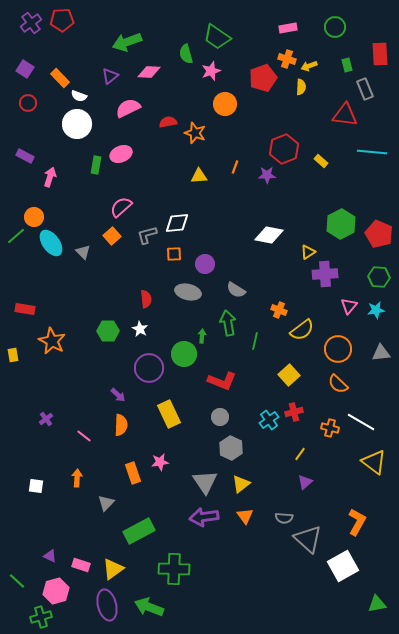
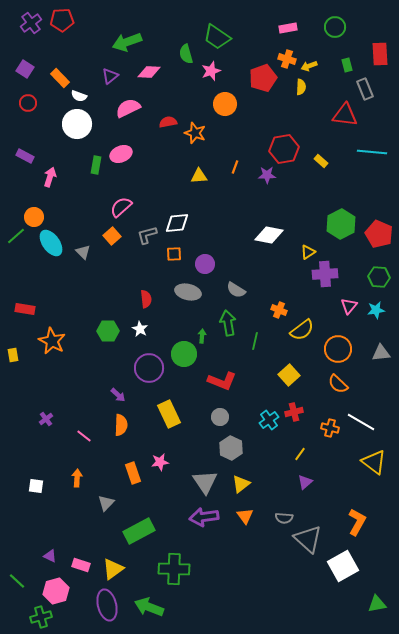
red hexagon at (284, 149): rotated 12 degrees clockwise
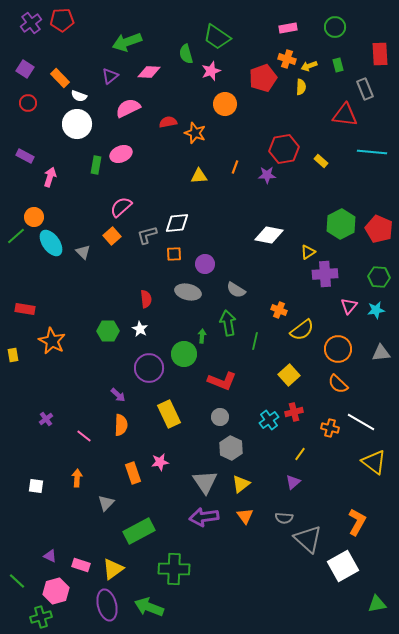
green rectangle at (347, 65): moved 9 px left
red pentagon at (379, 234): moved 5 px up
purple triangle at (305, 482): moved 12 px left
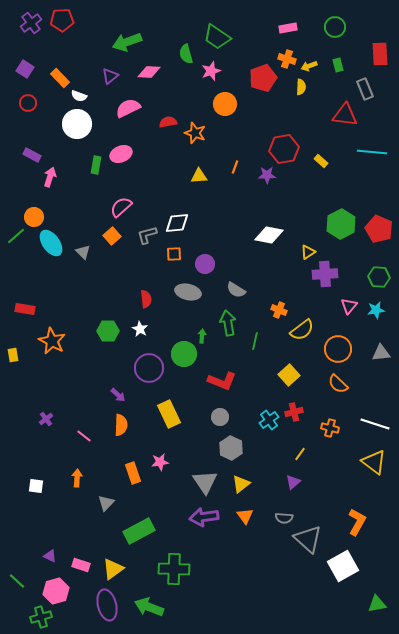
purple rectangle at (25, 156): moved 7 px right, 1 px up
white line at (361, 422): moved 14 px right, 2 px down; rotated 12 degrees counterclockwise
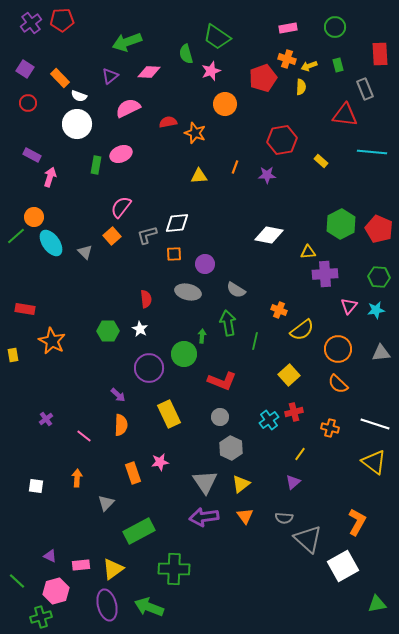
red hexagon at (284, 149): moved 2 px left, 9 px up
pink semicircle at (121, 207): rotated 10 degrees counterclockwise
gray triangle at (83, 252): moved 2 px right
yellow triangle at (308, 252): rotated 28 degrees clockwise
pink rectangle at (81, 565): rotated 24 degrees counterclockwise
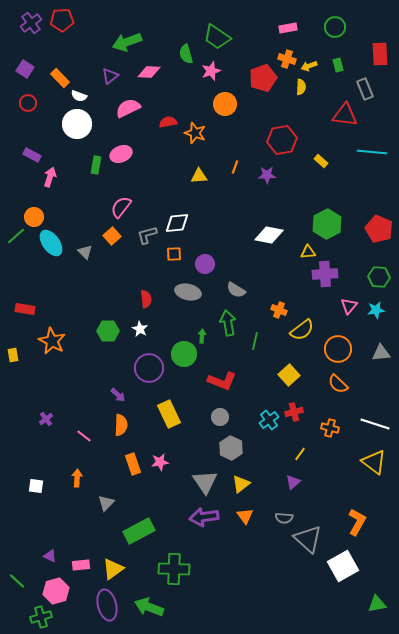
green hexagon at (341, 224): moved 14 px left
orange rectangle at (133, 473): moved 9 px up
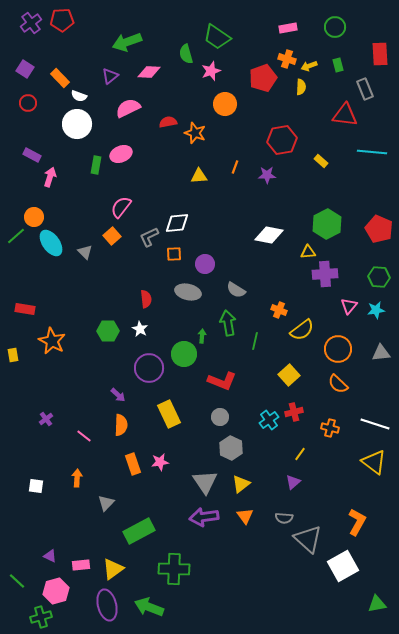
gray L-shape at (147, 235): moved 2 px right, 2 px down; rotated 10 degrees counterclockwise
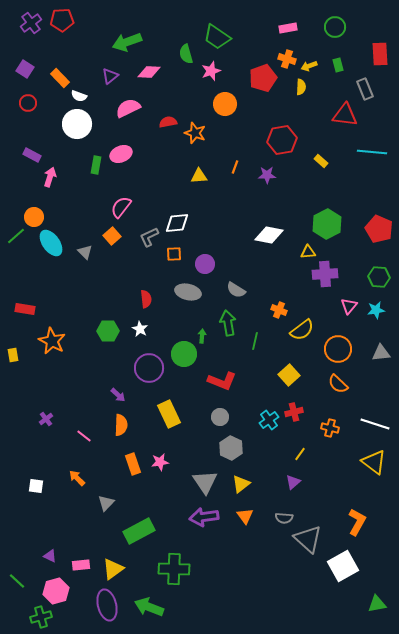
orange arrow at (77, 478): rotated 48 degrees counterclockwise
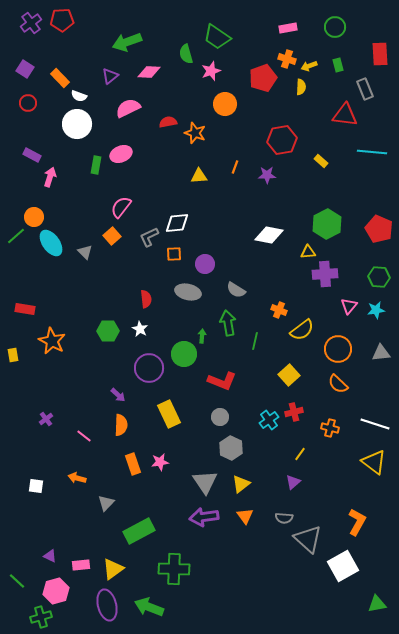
orange arrow at (77, 478): rotated 30 degrees counterclockwise
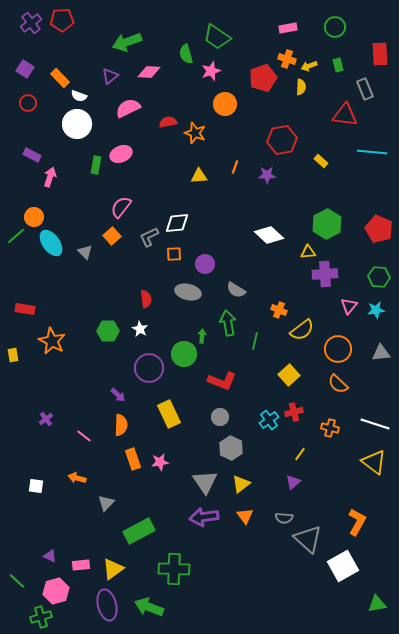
white diamond at (269, 235): rotated 32 degrees clockwise
orange rectangle at (133, 464): moved 5 px up
